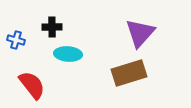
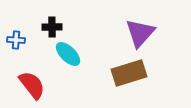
blue cross: rotated 12 degrees counterclockwise
cyan ellipse: rotated 40 degrees clockwise
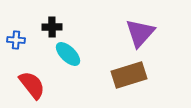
brown rectangle: moved 2 px down
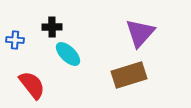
blue cross: moved 1 px left
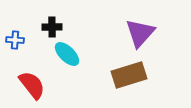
cyan ellipse: moved 1 px left
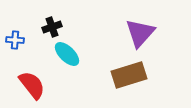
black cross: rotated 18 degrees counterclockwise
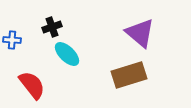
purple triangle: rotated 32 degrees counterclockwise
blue cross: moved 3 px left
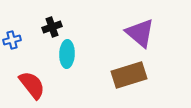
blue cross: rotated 18 degrees counterclockwise
cyan ellipse: rotated 48 degrees clockwise
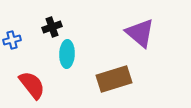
brown rectangle: moved 15 px left, 4 px down
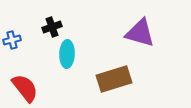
purple triangle: rotated 24 degrees counterclockwise
red semicircle: moved 7 px left, 3 px down
